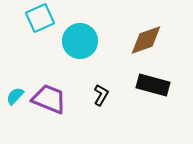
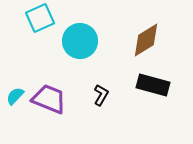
brown diamond: rotated 12 degrees counterclockwise
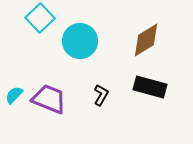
cyan square: rotated 20 degrees counterclockwise
black rectangle: moved 3 px left, 2 px down
cyan semicircle: moved 1 px left, 1 px up
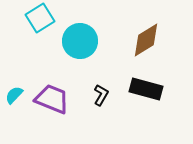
cyan square: rotated 12 degrees clockwise
black rectangle: moved 4 px left, 2 px down
purple trapezoid: moved 3 px right
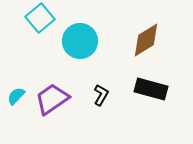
cyan square: rotated 8 degrees counterclockwise
black rectangle: moved 5 px right
cyan semicircle: moved 2 px right, 1 px down
purple trapezoid: rotated 57 degrees counterclockwise
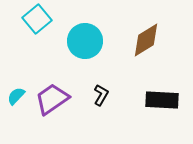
cyan square: moved 3 px left, 1 px down
cyan circle: moved 5 px right
black rectangle: moved 11 px right, 11 px down; rotated 12 degrees counterclockwise
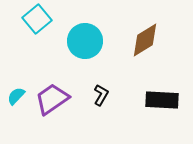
brown diamond: moved 1 px left
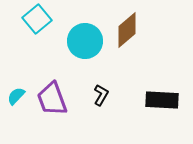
brown diamond: moved 18 px left, 10 px up; rotated 9 degrees counterclockwise
purple trapezoid: rotated 75 degrees counterclockwise
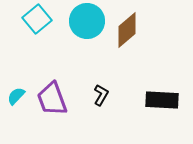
cyan circle: moved 2 px right, 20 px up
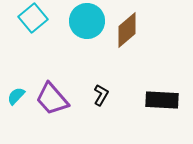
cyan square: moved 4 px left, 1 px up
purple trapezoid: rotated 21 degrees counterclockwise
